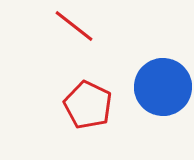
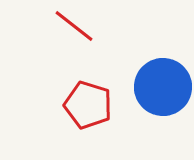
red pentagon: rotated 9 degrees counterclockwise
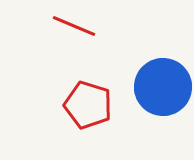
red line: rotated 15 degrees counterclockwise
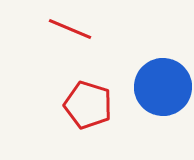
red line: moved 4 px left, 3 px down
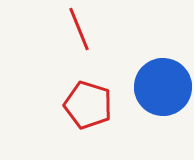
red line: moved 9 px right; rotated 45 degrees clockwise
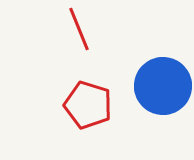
blue circle: moved 1 px up
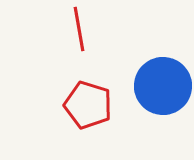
red line: rotated 12 degrees clockwise
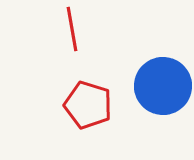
red line: moved 7 px left
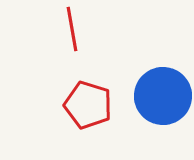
blue circle: moved 10 px down
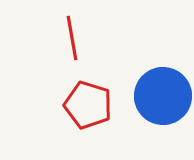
red line: moved 9 px down
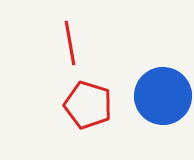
red line: moved 2 px left, 5 px down
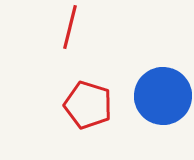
red line: moved 16 px up; rotated 24 degrees clockwise
